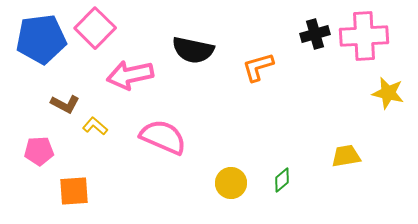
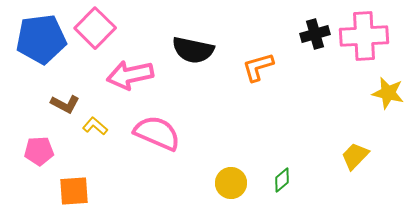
pink semicircle: moved 6 px left, 4 px up
yellow trapezoid: moved 9 px right; rotated 36 degrees counterclockwise
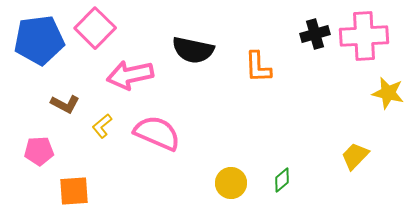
blue pentagon: moved 2 px left, 1 px down
orange L-shape: rotated 76 degrees counterclockwise
yellow L-shape: moved 7 px right; rotated 80 degrees counterclockwise
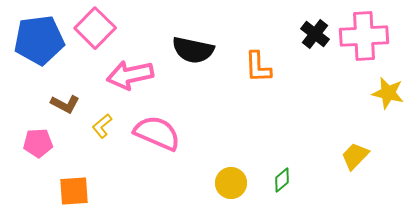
black cross: rotated 36 degrees counterclockwise
pink pentagon: moved 1 px left, 8 px up
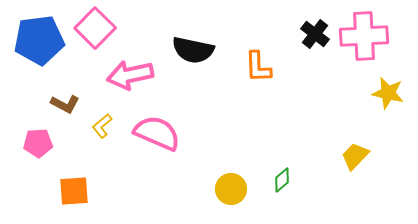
yellow circle: moved 6 px down
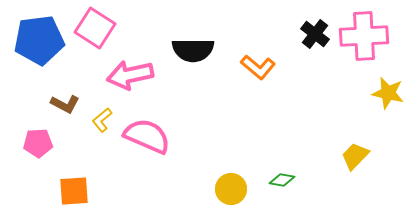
pink square: rotated 12 degrees counterclockwise
black semicircle: rotated 12 degrees counterclockwise
orange L-shape: rotated 48 degrees counterclockwise
yellow L-shape: moved 6 px up
pink semicircle: moved 10 px left, 3 px down
green diamond: rotated 50 degrees clockwise
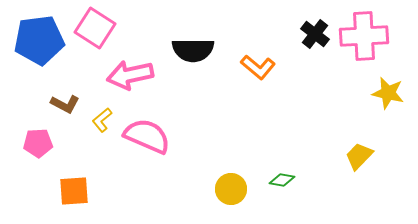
yellow trapezoid: moved 4 px right
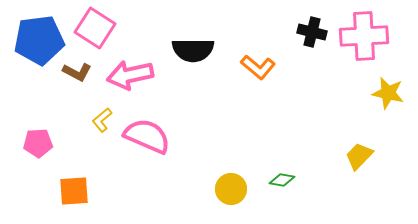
black cross: moved 3 px left, 2 px up; rotated 24 degrees counterclockwise
brown L-shape: moved 12 px right, 32 px up
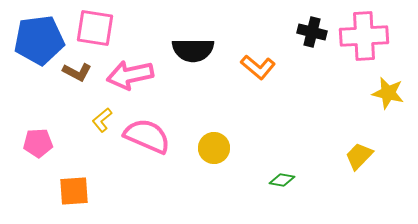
pink square: rotated 24 degrees counterclockwise
yellow circle: moved 17 px left, 41 px up
